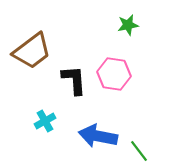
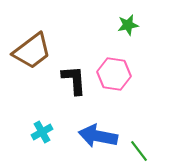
cyan cross: moved 3 px left, 11 px down
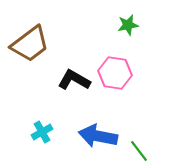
brown trapezoid: moved 2 px left, 7 px up
pink hexagon: moved 1 px right, 1 px up
black L-shape: rotated 56 degrees counterclockwise
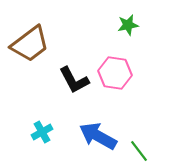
black L-shape: rotated 148 degrees counterclockwise
blue arrow: rotated 18 degrees clockwise
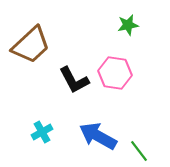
brown trapezoid: moved 1 px right, 1 px down; rotated 6 degrees counterclockwise
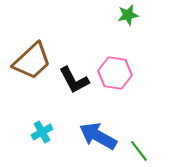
green star: moved 10 px up
brown trapezoid: moved 1 px right, 16 px down
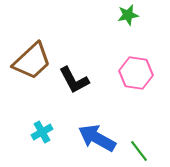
pink hexagon: moved 21 px right
blue arrow: moved 1 px left, 2 px down
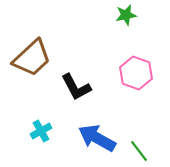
green star: moved 2 px left
brown trapezoid: moved 3 px up
pink hexagon: rotated 12 degrees clockwise
black L-shape: moved 2 px right, 7 px down
cyan cross: moved 1 px left, 1 px up
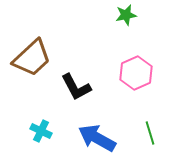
pink hexagon: rotated 16 degrees clockwise
cyan cross: rotated 35 degrees counterclockwise
green line: moved 11 px right, 18 px up; rotated 20 degrees clockwise
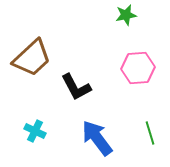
pink hexagon: moved 2 px right, 5 px up; rotated 20 degrees clockwise
cyan cross: moved 6 px left
blue arrow: rotated 24 degrees clockwise
